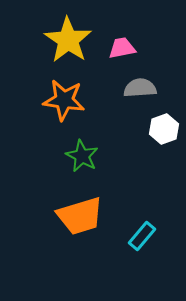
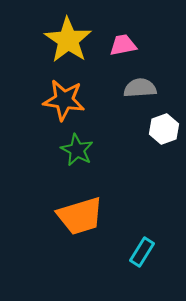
pink trapezoid: moved 1 px right, 3 px up
green star: moved 5 px left, 6 px up
cyan rectangle: moved 16 px down; rotated 8 degrees counterclockwise
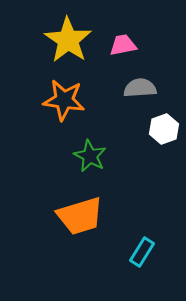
green star: moved 13 px right, 6 px down
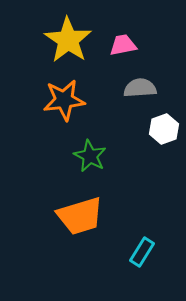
orange star: rotated 15 degrees counterclockwise
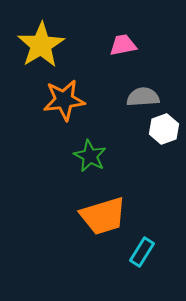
yellow star: moved 27 px left, 5 px down; rotated 6 degrees clockwise
gray semicircle: moved 3 px right, 9 px down
orange trapezoid: moved 23 px right
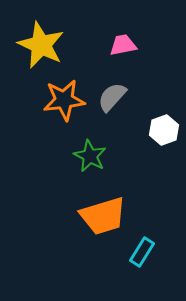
yellow star: rotated 15 degrees counterclockwise
gray semicircle: moved 31 px left; rotated 44 degrees counterclockwise
white hexagon: moved 1 px down
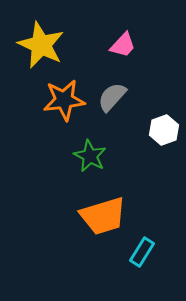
pink trapezoid: rotated 144 degrees clockwise
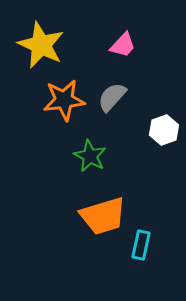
cyan rectangle: moved 1 px left, 7 px up; rotated 20 degrees counterclockwise
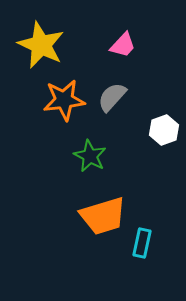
cyan rectangle: moved 1 px right, 2 px up
